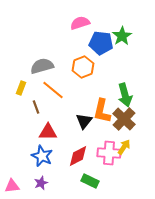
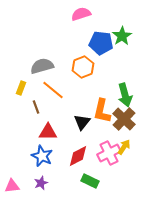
pink semicircle: moved 1 px right, 9 px up
black triangle: moved 2 px left, 1 px down
pink cross: rotated 30 degrees counterclockwise
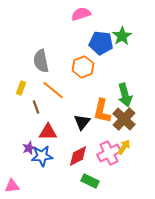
gray semicircle: moved 1 px left, 5 px up; rotated 85 degrees counterclockwise
blue star: rotated 30 degrees counterclockwise
purple star: moved 12 px left, 35 px up
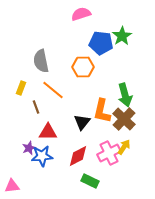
orange hexagon: rotated 20 degrees clockwise
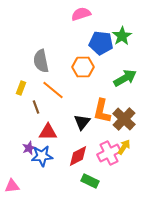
green arrow: moved 17 px up; rotated 105 degrees counterclockwise
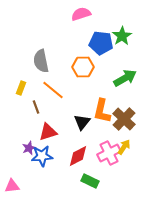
red triangle: rotated 18 degrees counterclockwise
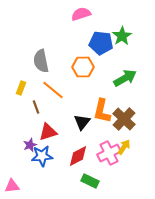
purple star: moved 1 px right, 3 px up
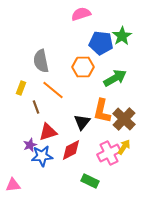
green arrow: moved 10 px left
red diamond: moved 7 px left, 6 px up
pink triangle: moved 1 px right, 1 px up
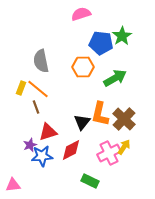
orange line: moved 15 px left, 1 px up
orange L-shape: moved 2 px left, 3 px down
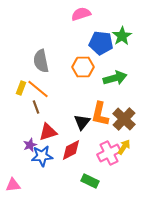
green arrow: rotated 15 degrees clockwise
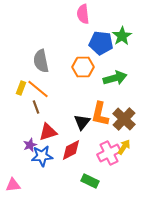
pink semicircle: moved 2 px right; rotated 78 degrees counterclockwise
